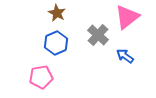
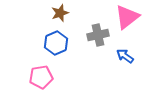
brown star: moved 3 px right; rotated 24 degrees clockwise
gray cross: rotated 35 degrees clockwise
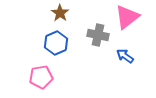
brown star: rotated 18 degrees counterclockwise
gray cross: rotated 25 degrees clockwise
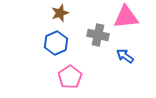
brown star: rotated 18 degrees clockwise
pink triangle: moved 1 px left; rotated 32 degrees clockwise
pink pentagon: moved 29 px right; rotated 25 degrees counterclockwise
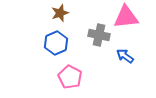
gray cross: moved 1 px right
pink pentagon: rotated 10 degrees counterclockwise
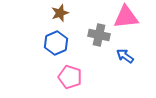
pink pentagon: rotated 10 degrees counterclockwise
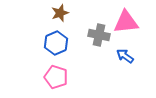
pink triangle: moved 5 px down
pink pentagon: moved 14 px left
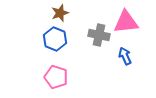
blue hexagon: moved 1 px left, 4 px up; rotated 15 degrees counterclockwise
blue arrow: rotated 30 degrees clockwise
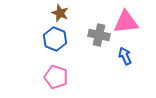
brown star: rotated 30 degrees counterclockwise
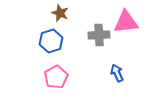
gray cross: rotated 15 degrees counterclockwise
blue hexagon: moved 4 px left, 2 px down; rotated 20 degrees clockwise
blue arrow: moved 8 px left, 17 px down
pink pentagon: rotated 25 degrees clockwise
